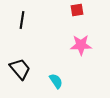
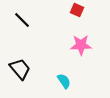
red square: rotated 32 degrees clockwise
black line: rotated 54 degrees counterclockwise
cyan semicircle: moved 8 px right
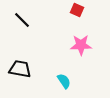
black trapezoid: rotated 40 degrees counterclockwise
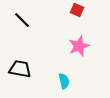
pink star: moved 2 px left, 1 px down; rotated 20 degrees counterclockwise
cyan semicircle: rotated 21 degrees clockwise
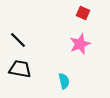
red square: moved 6 px right, 3 px down
black line: moved 4 px left, 20 px down
pink star: moved 1 px right, 2 px up
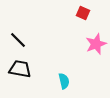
pink star: moved 16 px right
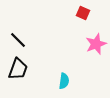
black trapezoid: moved 2 px left; rotated 100 degrees clockwise
cyan semicircle: rotated 21 degrees clockwise
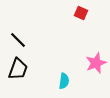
red square: moved 2 px left
pink star: moved 19 px down
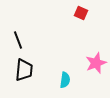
black line: rotated 24 degrees clockwise
black trapezoid: moved 6 px right, 1 px down; rotated 15 degrees counterclockwise
cyan semicircle: moved 1 px right, 1 px up
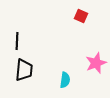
red square: moved 3 px down
black line: moved 1 px left, 1 px down; rotated 24 degrees clockwise
